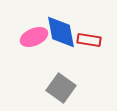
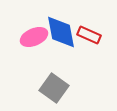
red rectangle: moved 5 px up; rotated 15 degrees clockwise
gray square: moved 7 px left
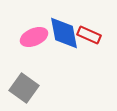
blue diamond: moved 3 px right, 1 px down
gray square: moved 30 px left
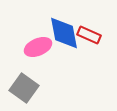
pink ellipse: moved 4 px right, 10 px down
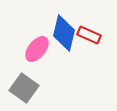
blue diamond: rotated 24 degrees clockwise
pink ellipse: moved 1 px left, 2 px down; rotated 28 degrees counterclockwise
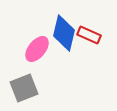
gray square: rotated 32 degrees clockwise
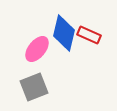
gray square: moved 10 px right, 1 px up
